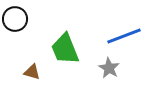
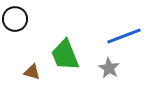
green trapezoid: moved 6 px down
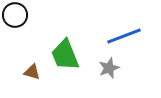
black circle: moved 4 px up
gray star: rotated 20 degrees clockwise
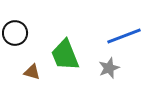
black circle: moved 18 px down
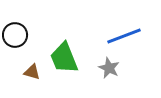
black circle: moved 2 px down
green trapezoid: moved 1 px left, 3 px down
gray star: rotated 25 degrees counterclockwise
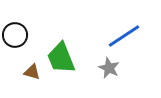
blue line: rotated 12 degrees counterclockwise
green trapezoid: moved 3 px left
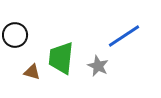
green trapezoid: rotated 28 degrees clockwise
gray star: moved 11 px left, 2 px up
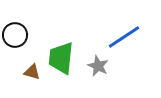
blue line: moved 1 px down
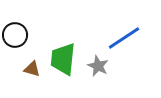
blue line: moved 1 px down
green trapezoid: moved 2 px right, 1 px down
brown triangle: moved 3 px up
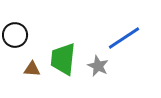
brown triangle: rotated 12 degrees counterclockwise
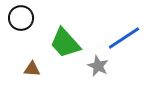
black circle: moved 6 px right, 17 px up
green trapezoid: moved 2 px right, 16 px up; rotated 48 degrees counterclockwise
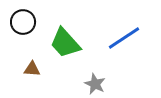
black circle: moved 2 px right, 4 px down
gray star: moved 3 px left, 18 px down
